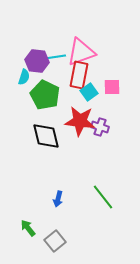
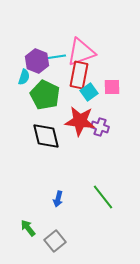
purple hexagon: rotated 15 degrees clockwise
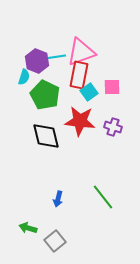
purple cross: moved 13 px right
green arrow: rotated 36 degrees counterclockwise
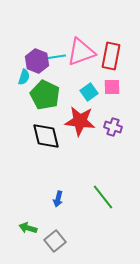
red rectangle: moved 32 px right, 19 px up
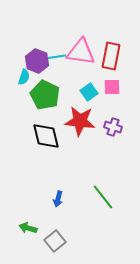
pink triangle: rotated 28 degrees clockwise
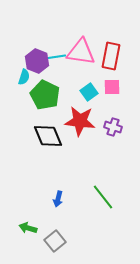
black diamond: moved 2 px right; rotated 8 degrees counterclockwise
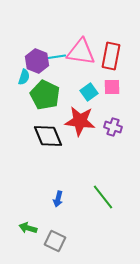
gray square: rotated 25 degrees counterclockwise
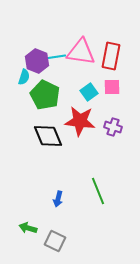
green line: moved 5 px left, 6 px up; rotated 16 degrees clockwise
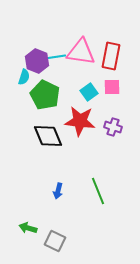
blue arrow: moved 8 px up
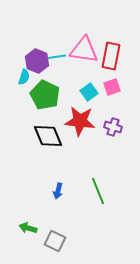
pink triangle: moved 3 px right, 2 px up
pink square: rotated 18 degrees counterclockwise
